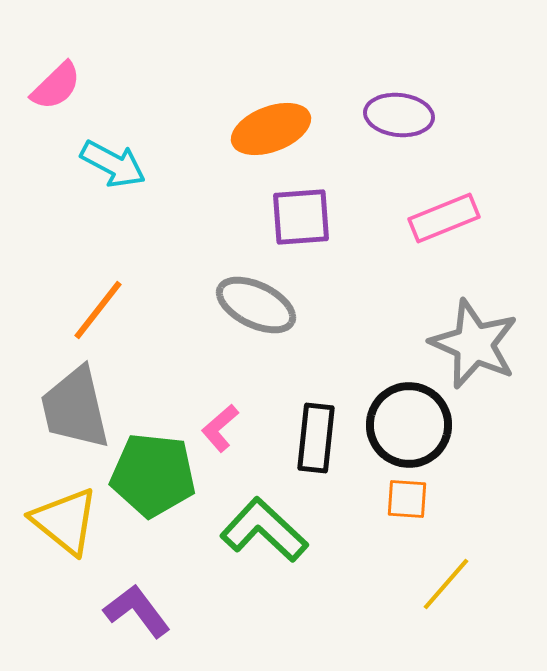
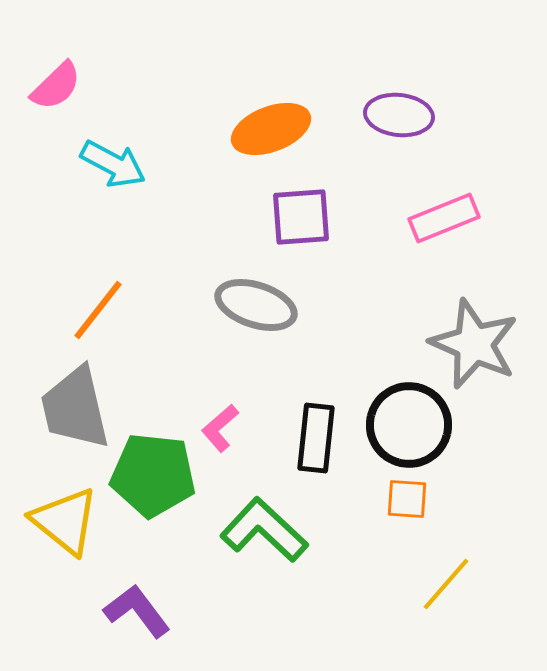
gray ellipse: rotated 8 degrees counterclockwise
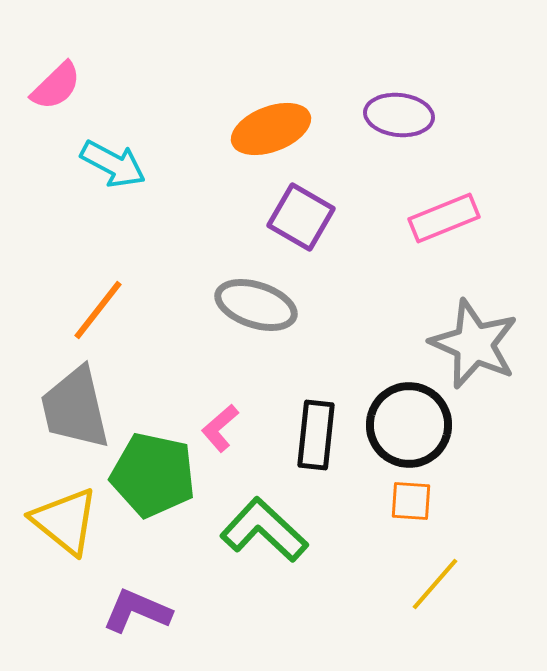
purple square: rotated 34 degrees clockwise
black rectangle: moved 3 px up
green pentagon: rotated 6 degrees clockwise
orange square: moved 4 px right, 2 px down
yellow line: moved 11 px left
purple L-shape: rotated 30 degrees counterclockwise
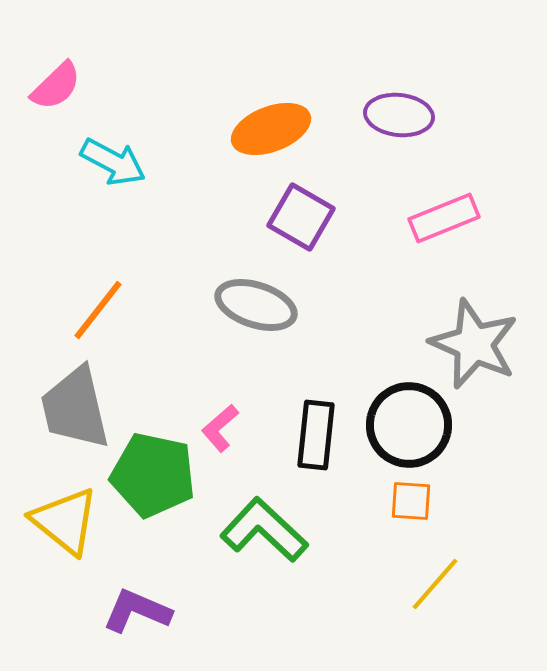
cyan arrow: moved 2 px up
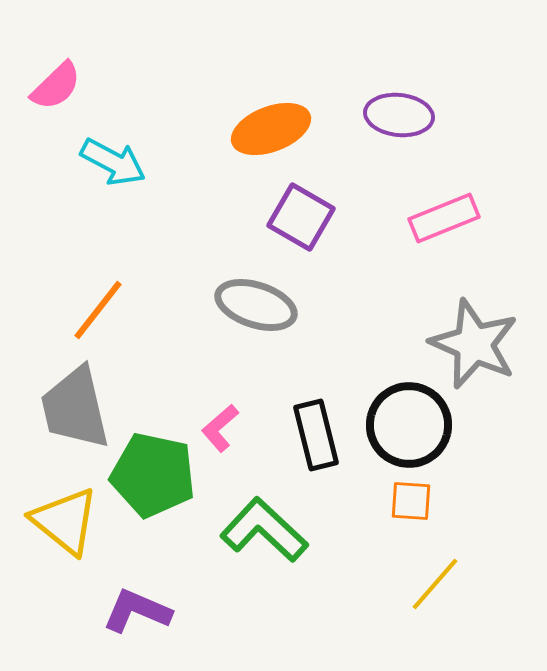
black rectangle: rotated 20 degrees counterclockwise
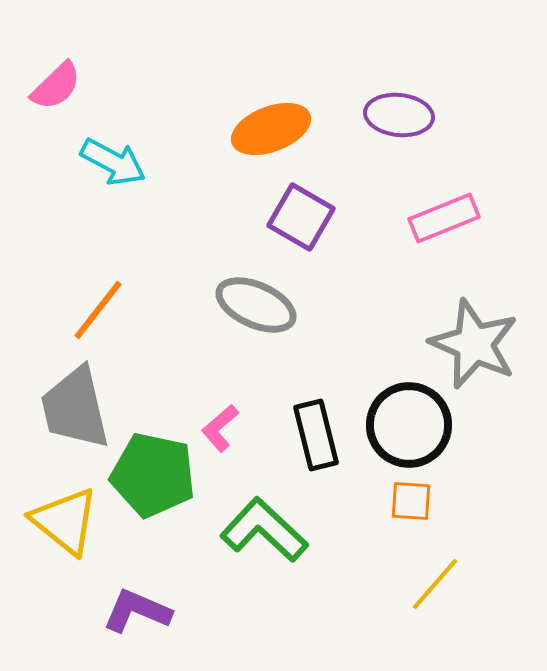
gray ellipse: rotated 6 degrees clockwise
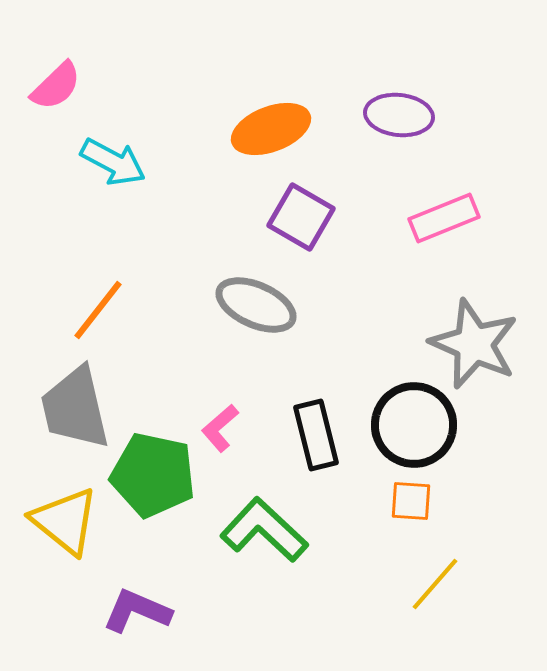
black circle: moved 5 px right
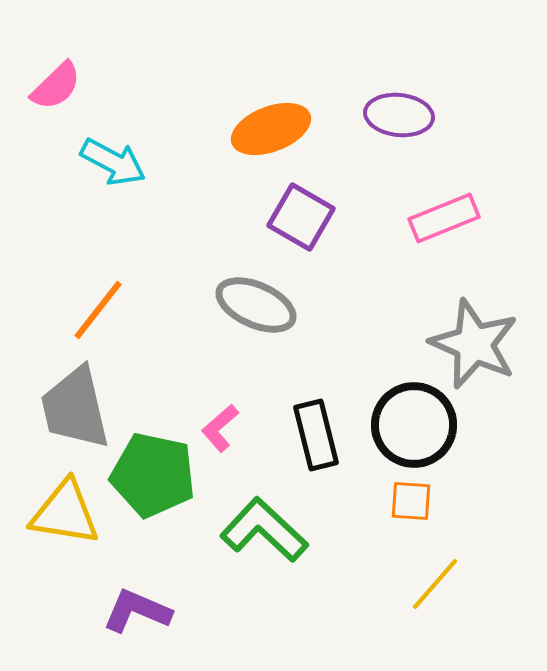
yellow triangle: moved 8 px up; rotated 30 degrees counterclockwise
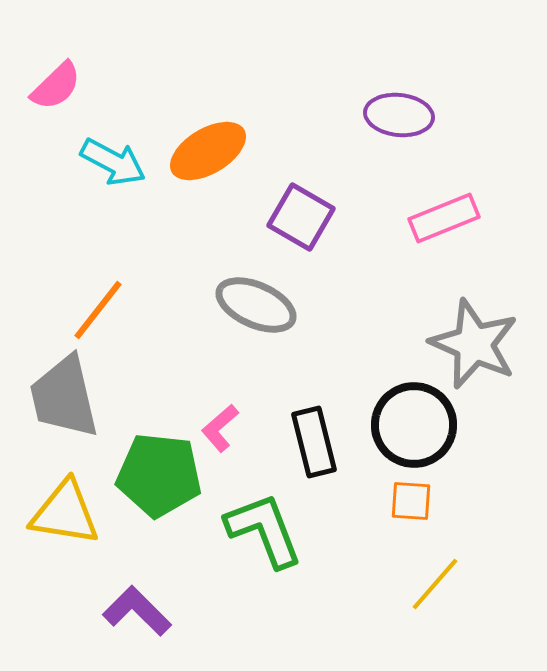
orange ellipse: moved 63 px left, 22 px down; rotated 10 degrees counterclockwise
gray trapezoid: moved 11 px left, 11 px up
black rectangle: moved 2 px left, 7 px down
green pentagon: moved 6 px right; rotated 6 degrees counterclockwise
green L-shape: rotated 26 degrees clockwise
purple L-shape: rotated 22 degrees clockwise
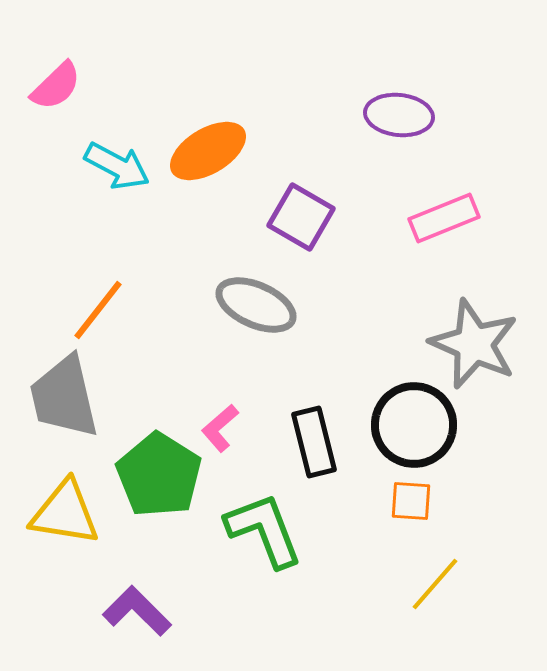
cyan arrow: moved 4 px right, 4 px down
green pentagon: rotated 26 degrees clockwise
